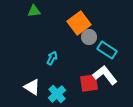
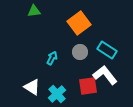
gray circle: moved 9 px left, 15 px down
red square: moved 1 px left, 3 px down
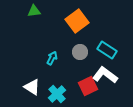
orange square: moved 2 px left, 2 px up
white L-shape: rotated 15 degrees counterclockwise
red square: rotated 18 degrees counterclockwise
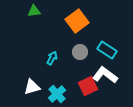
white triangle: rotated 48 degrees counterclockwise
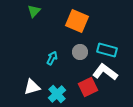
green triangle: rotated 40 degrees counterclockwise
orange square: rotated 30 degrees counterclockwise
cyan rectangle: rotated 18 degrees counterclockwise
white L-shape: moved 3 px up
red square: moved 1 px down
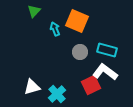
cyan arrow: moved 3 px right, 29 px up; rotated 48 degrees counterclockwise
red square: moved 3 px right, 2 px up
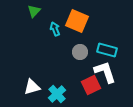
white L-shape: rotated 35 degrees clockwise
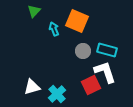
cyan arrow: moved 1 px left
gray circle: moved 3 px right, 1 px up
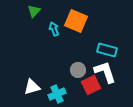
orange square: moved 1 px left
gray circle: moved 5 px left, 19 px down
cyan cross: rotated 18 degrees clockwise
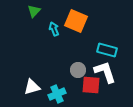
red square: rotated 30 degrees clockwise
